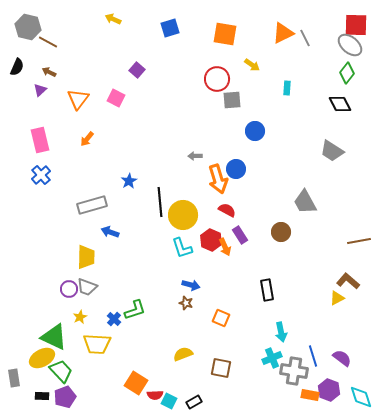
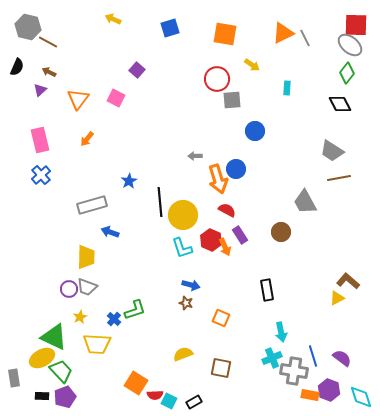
brown line at (359, 241): moved 20 px left, 63 px up
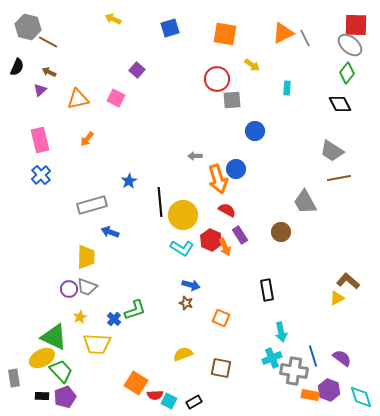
orange triangle at (78, 99): rotated 40 degrees clockwise
cyan L-shape at (182, 248): rotated 40 degrees counterclockwise
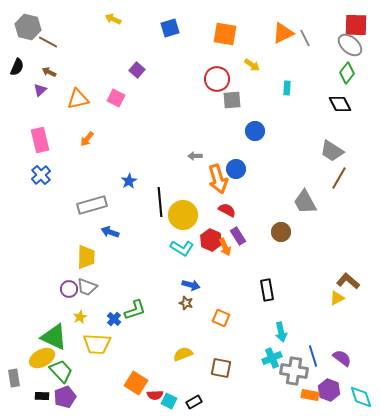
brown line at (339, 178): rotated 50 degrees counterclockwise
purple rectangle at (240, 235): moved 2 px left, 1 px down
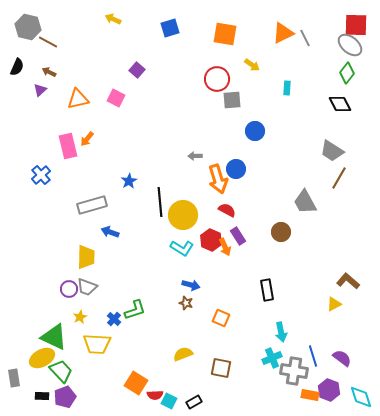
pink rectangle at (40, 140): moved 28 px right, 6 px down
yellow triangle at (337, 298): moved 3 px left, 6 px down
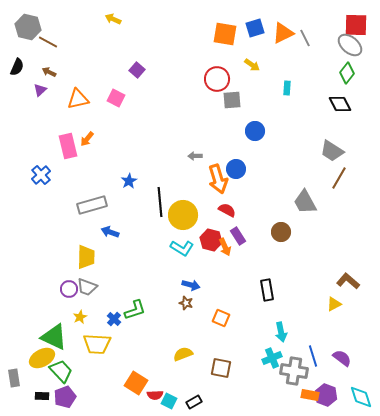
blue square at (170, 28): moved 85 px right
red hexagon at (211, 240): rotated 10 degrees counterclockwise
purple hexagon at (329, 390): moved 3 px left, 5 px down
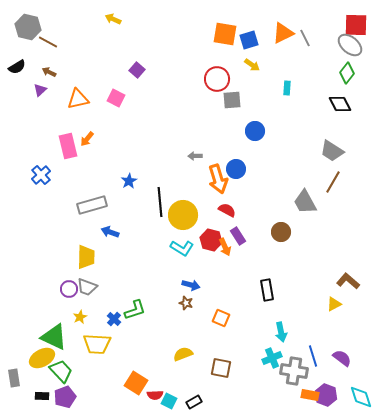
blue square at (255, 28): moved 6 px left, 12 px down
black semicircle at (17, 67): rotated 36 degrees clockwise
brown line at (339, 178): moved 6 px left, 4 px down
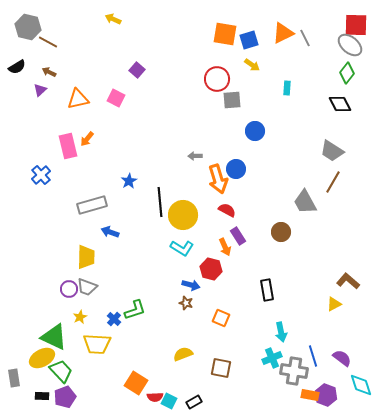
red hexagon at (211, 240): moved 29 px down
red semicircle at (155, 395): moved 2 px down
cyan diamond at (361, 397): moved 12 px up
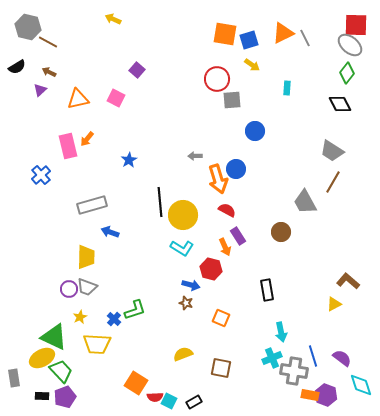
blue star at (129, 181): moved 21 px up
